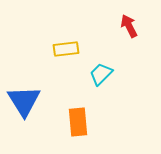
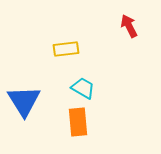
cyan trapezoid: moved 18 px left, 14 px down; rotated 75 degrees clockwise
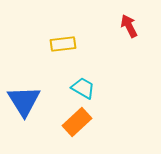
yellow rectangle: moved 3 px left, 5 px up
orange rectangle: moved 1 px left; rotated 52 degrees clockwise
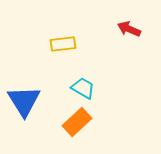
red arrow: moved 3 px down; rotated 40 degrees counterclockwise
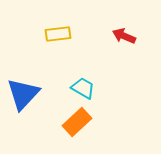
red arrow: moved 5 px left, 7 px down
yellow rectangle: moved 5 px left, 10 px up
blue triangle: moved 1 px left, 7 px up; rotated 15 degrees clockwise
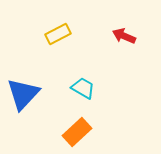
yellow rectangle: rotated 20 degrees counterclockwise
orange rectangle: moved 10 px down
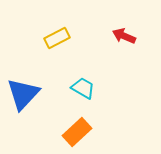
yellow rectangle: moved 1 px left, 4 px down
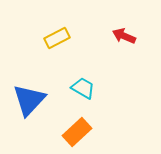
blue triangle: moved 6 px right, 6 px down
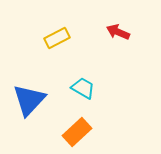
red arrow: moved 6 px left, 4 px up
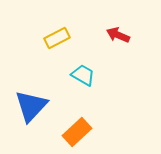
red arrow: moved 3 px down
cyan trapezoid: moved 13 px up
blue triangle: moved 2 px right, 6 px down
